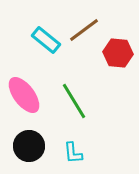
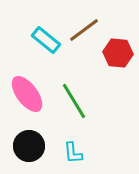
pink ellipse: moved 3 px right, 1 px up
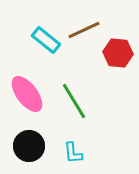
brown line: rotated 12 degrees clockwise
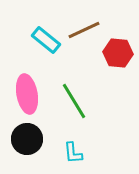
pink ellipse: rotated 27 degrees clockwise
black circle: moved 2 px left, 7 px up
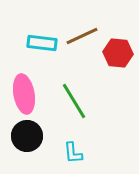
brown line: moved 2 px left, 6 px down
cyan rectangle: moved 4 px left, 3 px down; rotated 32 degrees counterclockwise
pink ellipse: moved 3 px left
black circle: moved 3 px up
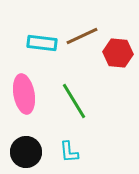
black circle: moved 1 px left, 16 px down
cyan L-shape: moved 4 px left, 1 px up
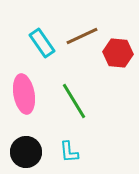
cyan rectangle: rotated 48 degrees clockwise
